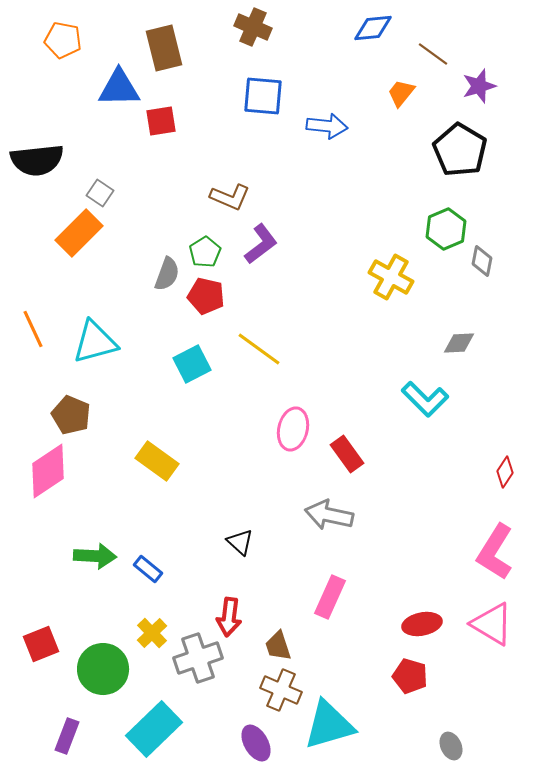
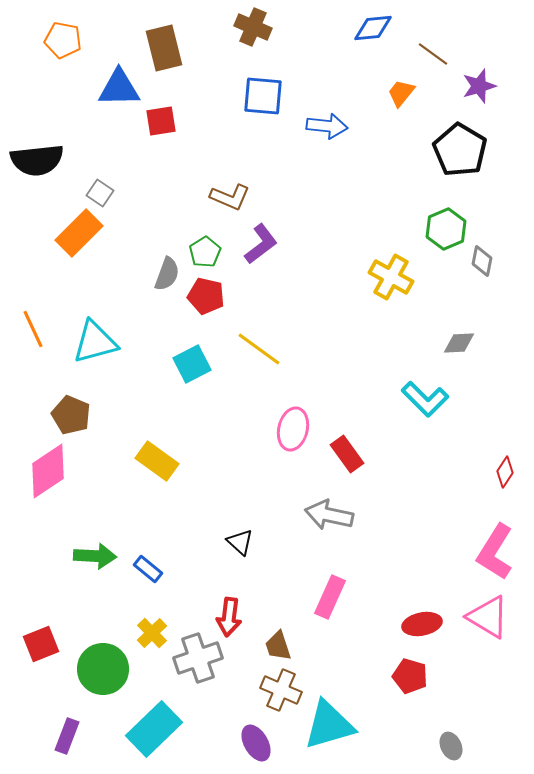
pink triangle at (492, 624): moved 4 px left, 7 px up
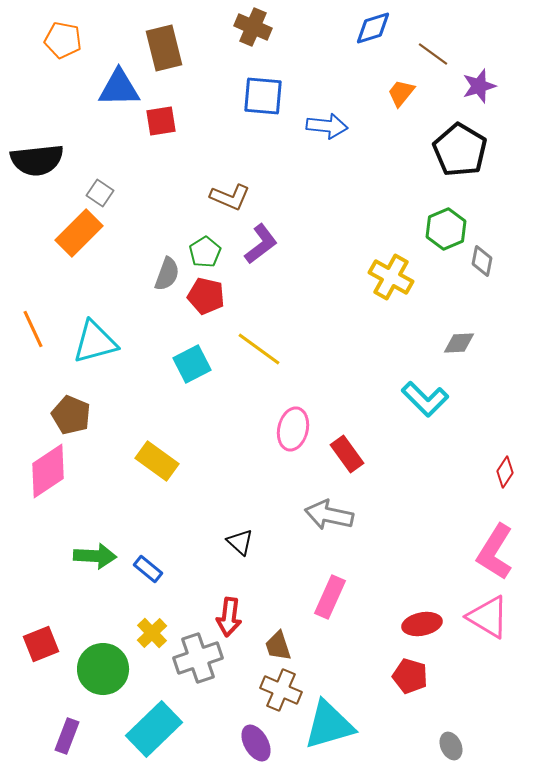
blue diamond at (373, 28): rotated 12 degrees counterclockwise
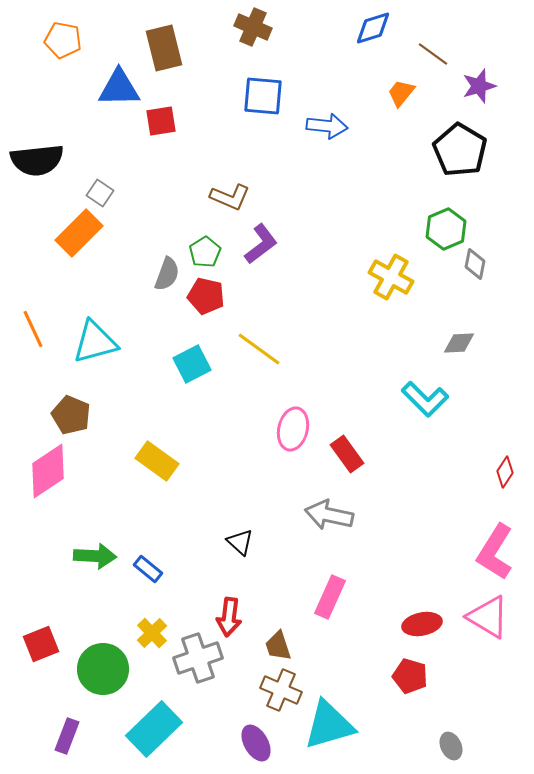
gray diamond at (482, 261): moved 7 px left, 3 px down
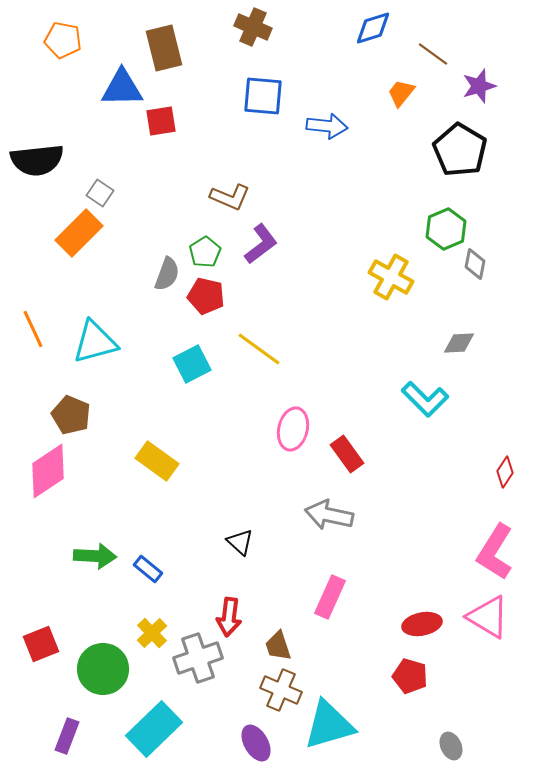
blue triangle at (119, 88): moved 3 px right
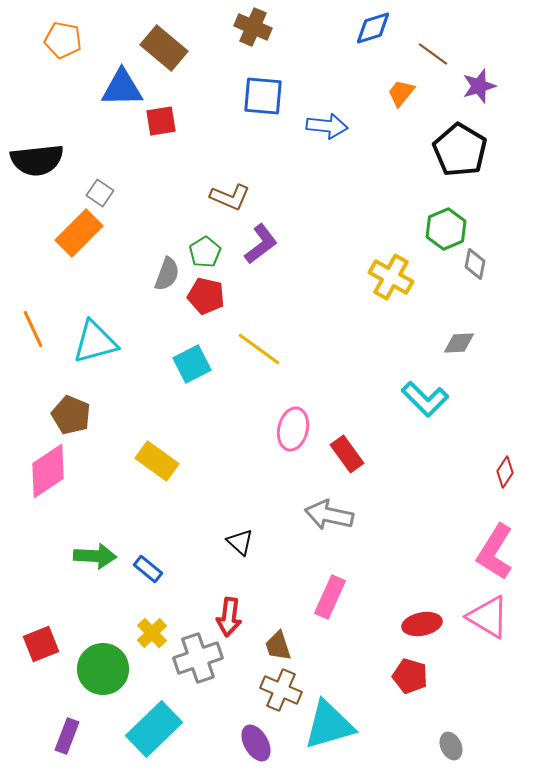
brown rectangle at (164, 48): rotated 36 degrees counterclockwise
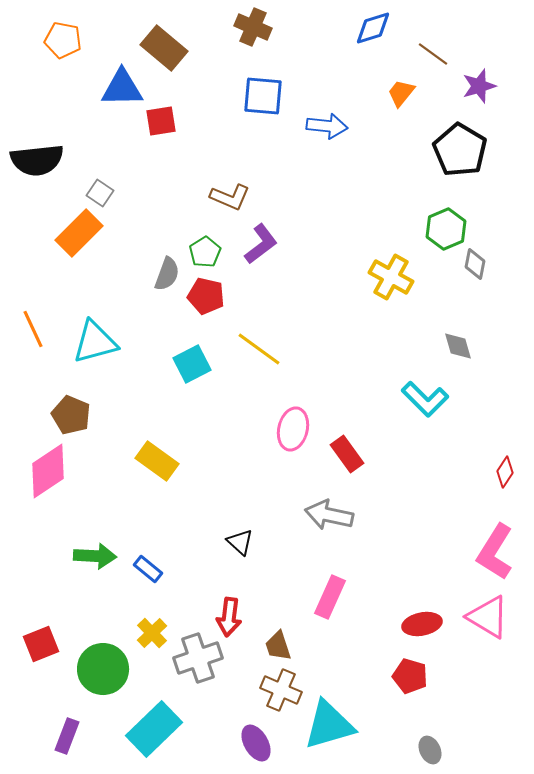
gray diamond at (459, 343): moved 1 px left, 3 px down; rotated 76 degrees clockwise
gray ellipse at (451, 746): moved 21 px left, 4 px down
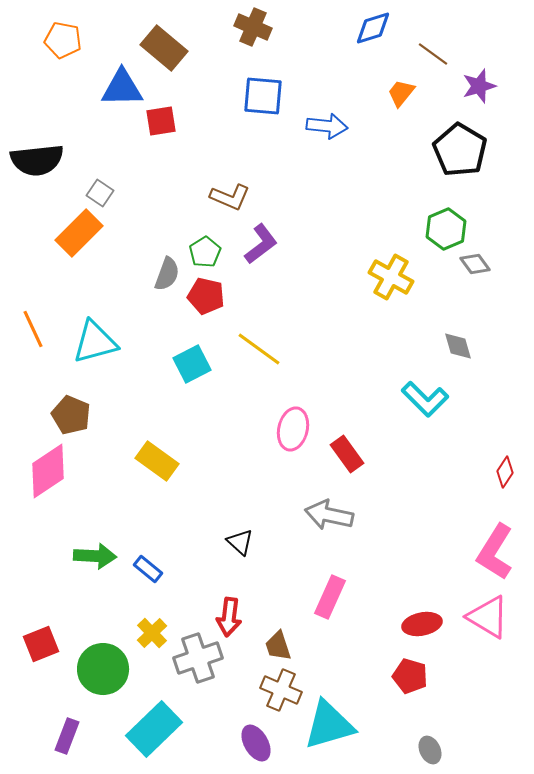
gray diamond at (475, 264): rotated 48 degrees counterclockwise
